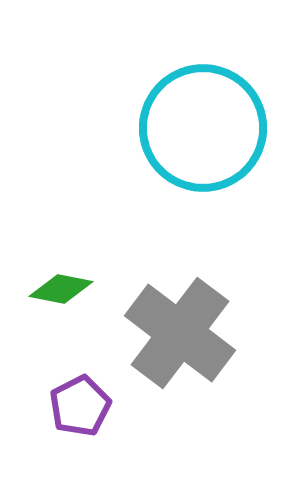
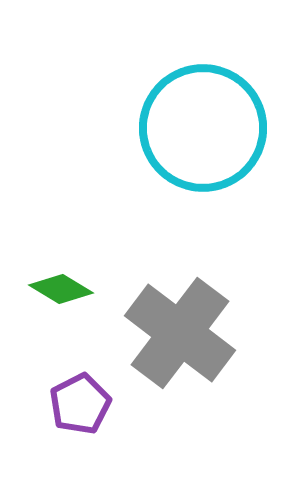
green diamond: rotated 20 degrees clockwise
purple pentagon: moved 2 px up
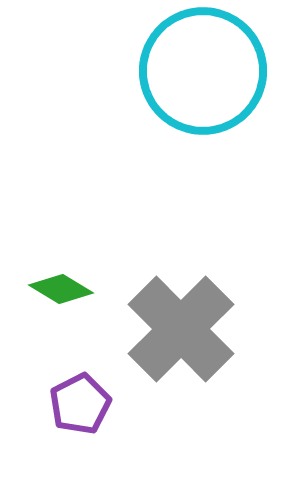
cyan circle: moved 57 px up
gray cross: moved 1 px right, 4 px up; rotated 8 degrees clockwise
